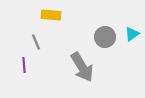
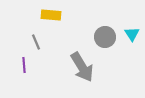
cyan triangle: rotated 28 degrees counterclockwise
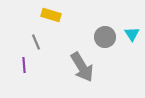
yellow rectangle: rotated 12 degrees clockwise
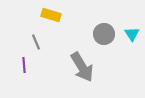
gray circle: moved 1 px left, 3 px up
